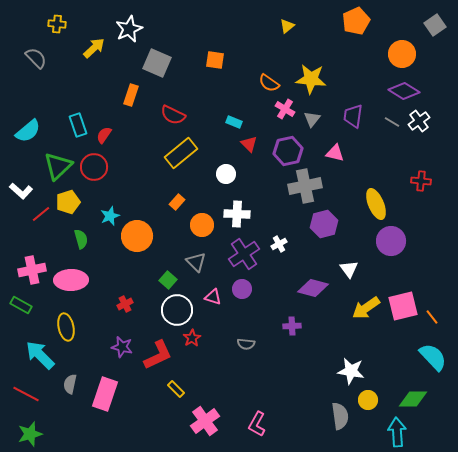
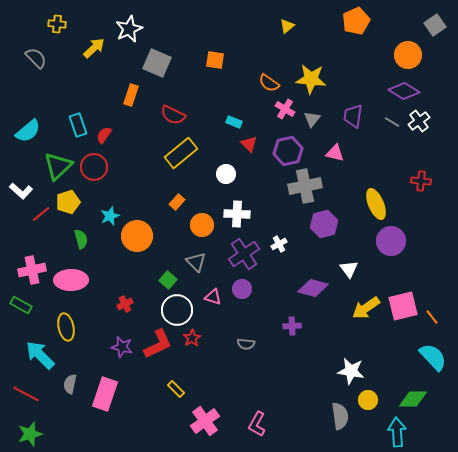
orange circle at (402, 54): moved 6 px right, 1 px down
red L-shape at (158, 355): moved 11 px up
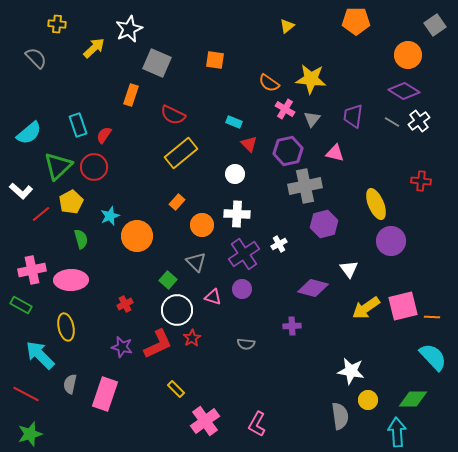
orange pentagon at (356, 21): rotated 24 degrees clockwise
cyan semicircle at (28, 131): moved 1 px right, 2 px down
white circle at (226, 174): moved 9 px right
yellow pentagon at (68, 202): moved 3 px right; rotated 10 degrees counterclockwise
orange line at (432, 317): rotated 49 degrees counterclockwise
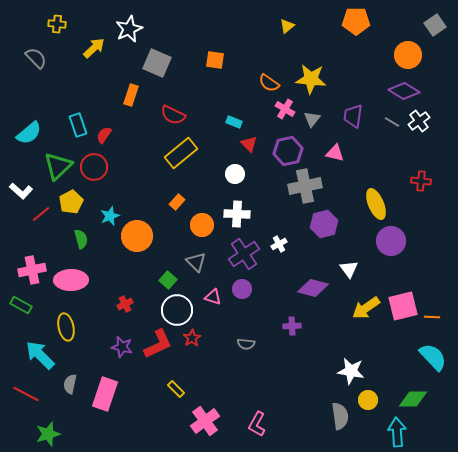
green star at (30, 434): moved 18 px right
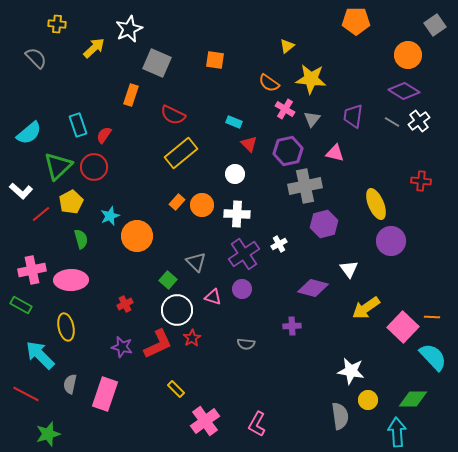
yellow triangle at (287, 26): moved 20 px down
orange circle at (202, 225): moved 20 px up
pink square at (403, 306): moved 21 px down; rotated 32 degrees counterclockwise
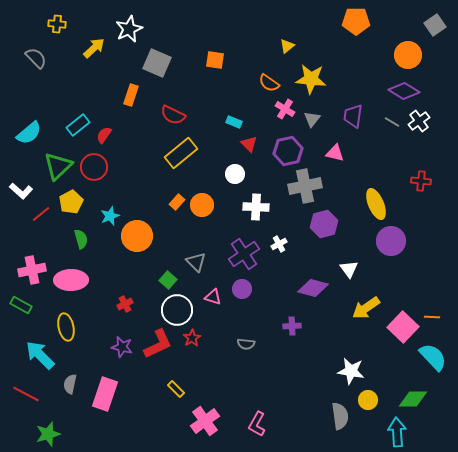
cyan rectangle at (78, 125): rotated 70 degrees clockwise
white cross at (237, 214): moved 19 px right, 7 px up
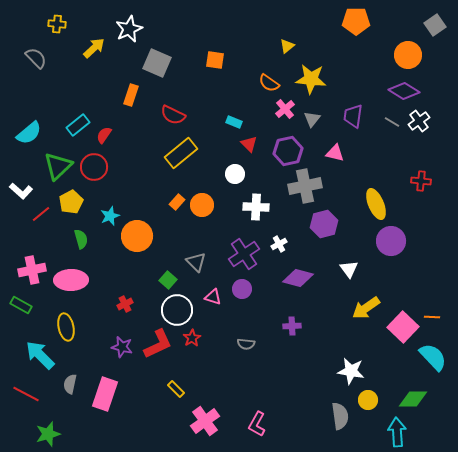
pink cross at (285, 109): rotated 18 degrees clockwise
purple diamond at (313, 288): moved 15 px left, 10 px up
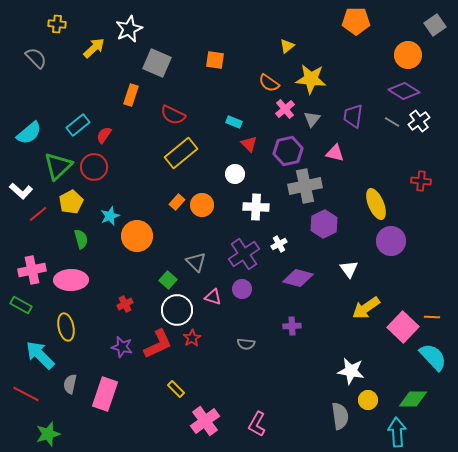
red line at (41, 214): moved 3 px left
purple hexagon at (324, 224): rotated 12 degrees counterclockwise
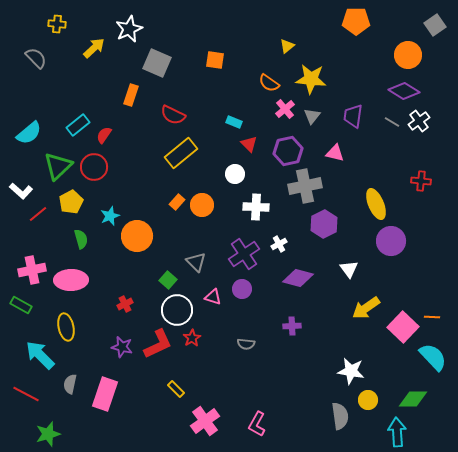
gray triangle at (312, 119): moved 3 px up
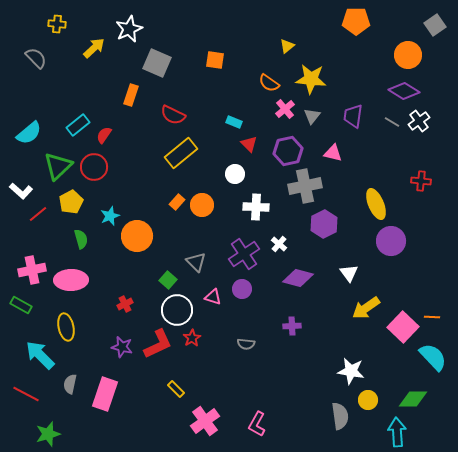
pink triangle at (335, 153): moved 2 px left
white cross at (279, 244): rotated 21 degrees counterclockwise
white triangle at (349, 269): moved 4 px down
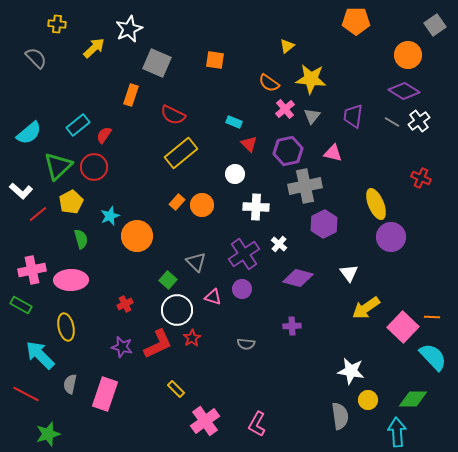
red cross at (421, 181): moved 3 px up; rotated 18 degrees clockwise
purple circle at (391, 241): moved 4 px up
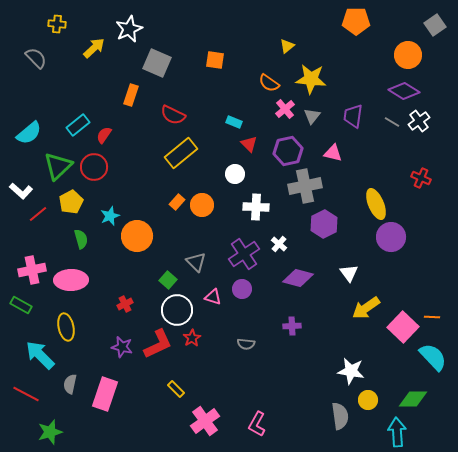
green star at (48, 434): moved 2 px right, 2 px up
